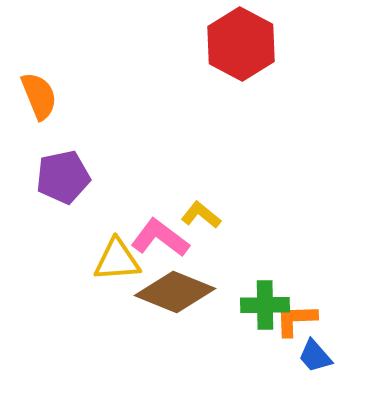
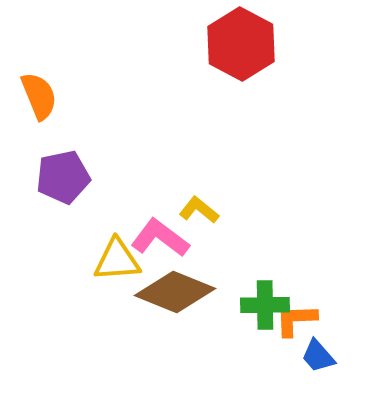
yellow L-shape: moved 2 px left, 5 px up
blue trapezoid: moved 3 px right
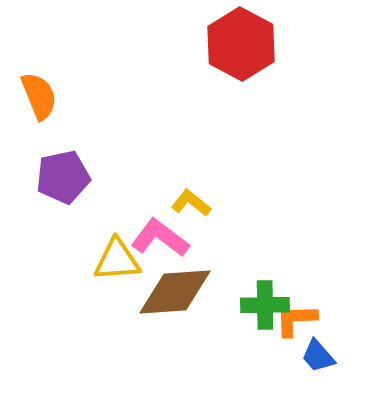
yellow L-shape: moved 8 px left, 7 px up
brown diamond: rotated 26 degrees counterclockwise
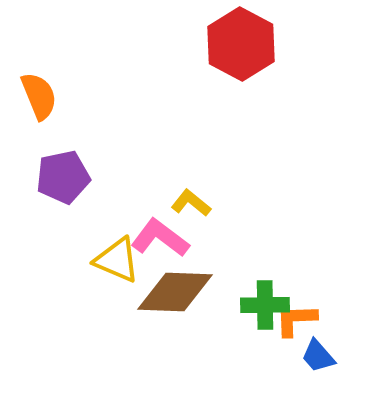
yellow triangle: rotated 27 degrees clockwise
brown diamond: rotated 6 degrees clockwise
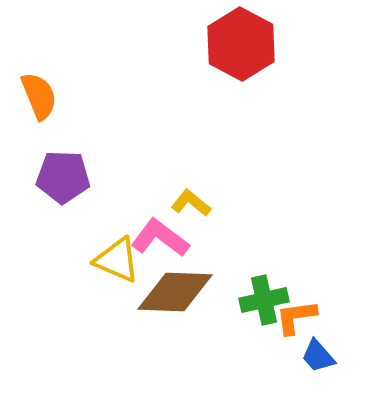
purple pentagon: rotated 14 degrees clockwise
green cross: moved 1 px left, 5 px up; rotated 12 degrees counterclockwise
orange L-shape: moved 3 px up; rotated 6 degrees counterclockwise
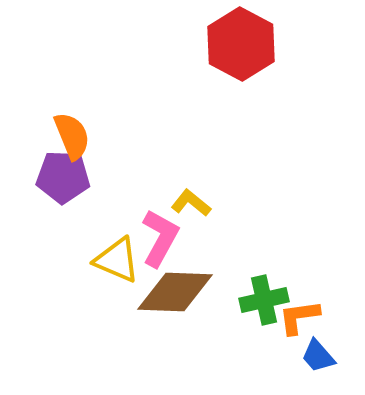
orange semicircle: moved 33 px right, 40 px down
pink L-shape: rotated 82 degrees clockwise
orange L-shape: moved 3 px right
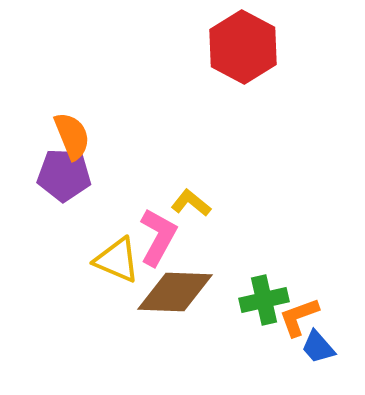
red hexagon: moved 2 px right, 3 px down
purple pentagon: moved 1 px right, 2 px up
pink L-shape: moved 2 px left, 1 px up
orange L-shape: rotated 12 degrees counterclockwise
blue trapezoid: moved 9 px up
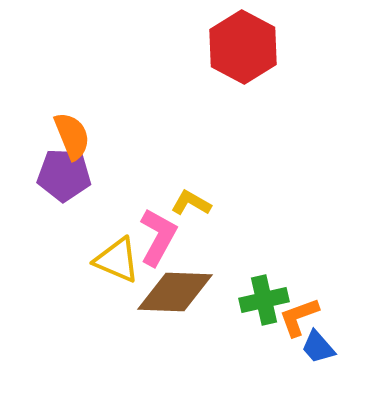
yellow L-shape: rotated 9 degrees counterclockwise
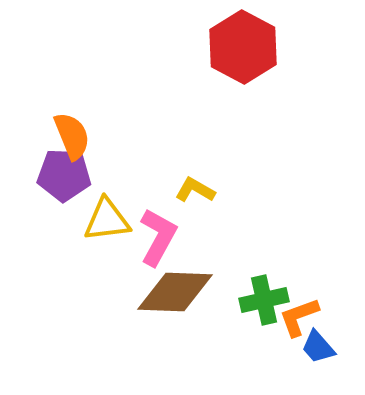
yellow L-shape: moved 4 px right, 13 px up
yellow triangle: moved 10 px left, 40 px up; rotated 30 degrees counterclockwise
